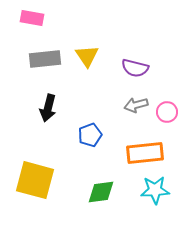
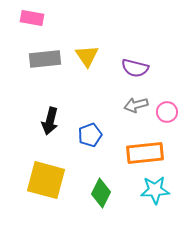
black arrow: moved 2 px right, 13 px down
yellow square: moved 11 px right
green diamond: moved 1 px down; rotated 56 degrees counterclockwise
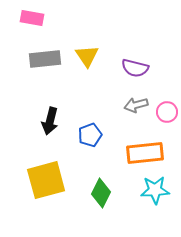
yellow square: rotated 30 degrees counterclockwise
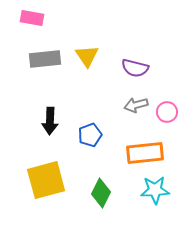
black arrow: rotated 12 degrees counterclockwise
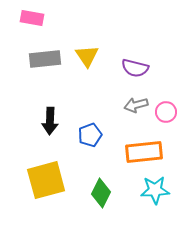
pink circle: moved 1 px left
orange rectangle: moved 1 px left, 1 px up
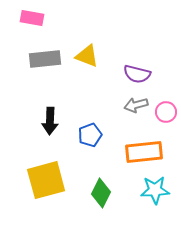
yellow triangle: rotated 35 degrees counterclockwise
purple semicircle: moved 2 px right, 6 px down
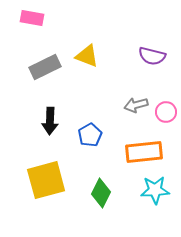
gray rectangle: moved 8 px down; rotated 20 degrees counterclockwise
purple semicircle: moved 15 px right, 18 px up
blue pentagon: rotated 10 degrees counterclockwise
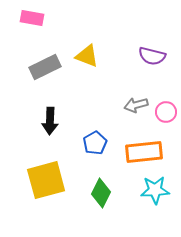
blue pentagon: moved 5 px right, 8 px down
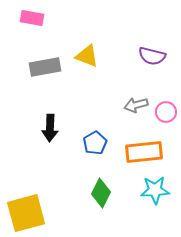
gray rectangle: rotated 16 degrees clockwise
black arrow: moved 7 px down
yellow square: moved 20 px left, 33 px down
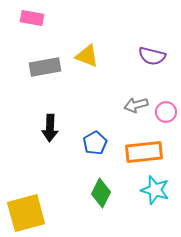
cyan star: rotated 20 degrees clockwise
